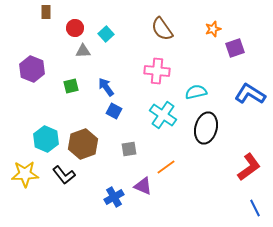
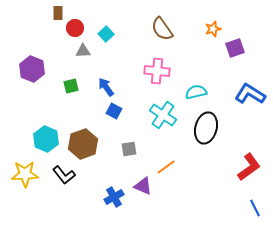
brown rectangle: moved 12 px right, 1 px down
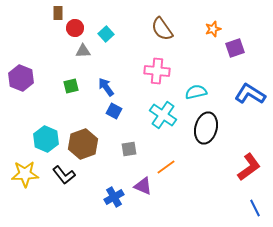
purple hexagon: moved 11 px left, 9 px down
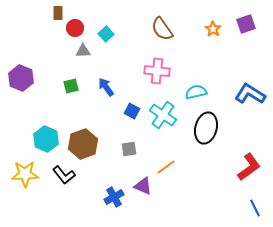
orange star: rotated 21 degrees counterclockwise
purple square: moved 11 px right, 24 px up
blue square: moved 18 px right
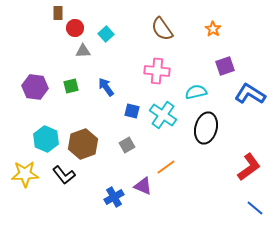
purple square: moved 21 px left, 42 px down
purple hexagon: moved 14 px right, 9 px down; rotated 15 degrees counterclockwise
blue square: rotated 14 degrees counterclockwise
gray square: moved 2 px left, 4 px up; rotated 21 degrees counterclockwise
blue line: rotated 24 degrees counterclockwise
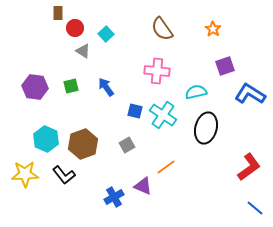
gray triangle: rotated 35 degrees clockwise
blue square: moved 3 px right
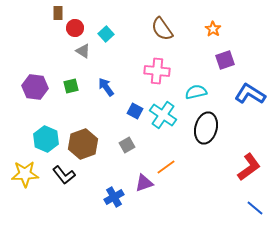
purple square: moved 6 px up
blue square: rotated 14 degrees clockwise
purple triangle: moved 1 px right, 3 px up; rotated 42 degrees counterclockwise
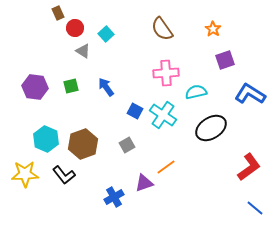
brown rectangle: rotated 24 degrees counterclockwise
pink cross: moved 9 px right, 2 px down; rotated 10 degrees counterclockwise
black ellipse: moved 5 px right; rotated 44 degrees clockwise
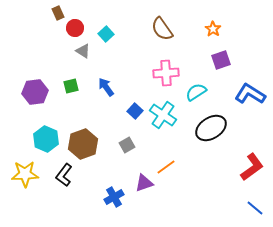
purple square: moved 4 px left
purple hexagon: moved 5 px down; rotated 15 degrees counterclockwise
cyan semicircle: rotated 20 degrees counterclockwise
blue square: rotated 14 degrees clockwise
red L-shape: moved 3 px right
black L-shape: rotated 75 degrees clockwise
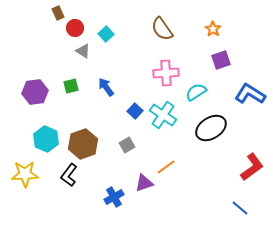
black L-shape: moved 5 px right
blue line: moved 15 px left
